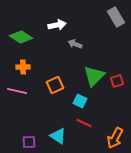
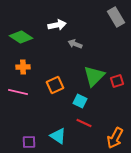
pink line: moved 1 px right, 1 px down
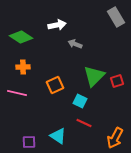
pink line: moved 1 px left, 1 px down
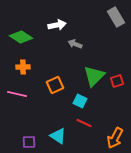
pink line: moved 1 px down
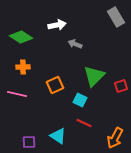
red square: moved 4 px right, 5 px down
cyan square: moved 1 px up
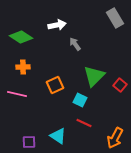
gray rectangle: moved 1 px left, 1 px down
gray arrow: rotated 32 degrees clockwise
red square: moved 1 px left, 1 px up; rotated 32 degrees counterclockwise
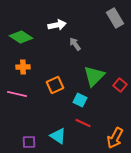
red line: moved 1 px left
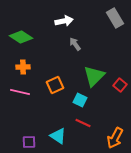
white arrow: moved 7 px right, 4 px up
pink line: moved 3 px right, 2 px up
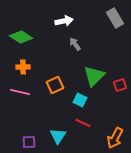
red square: rotated 32 degrees clockwise
cyan triangle: rotated 30 degrees clockwise
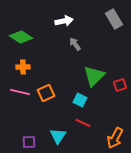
gray rectangle: moved 1 px left, 1 px down
orange square: moved 9 px left, 8 px down
